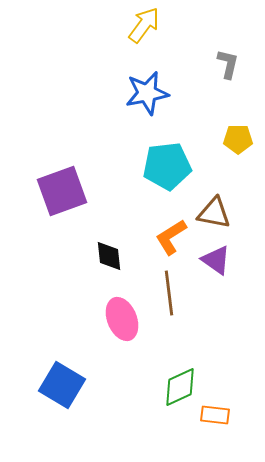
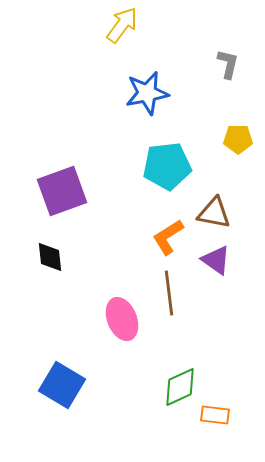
yellow arrow: moved 22 px left
orange L-shape: moved 3 px left
black diamond: moved 59 px left, 1 px down
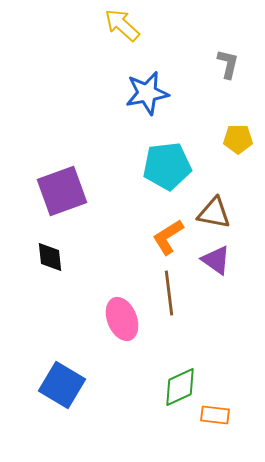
yellow arrow: rotated 84 degrees counterclockwise
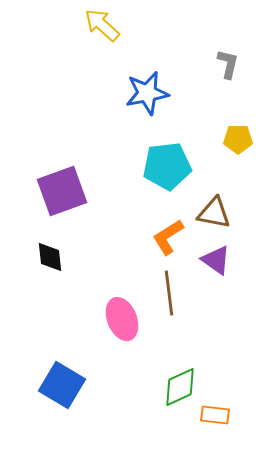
yellow arrow: moved 20 px left
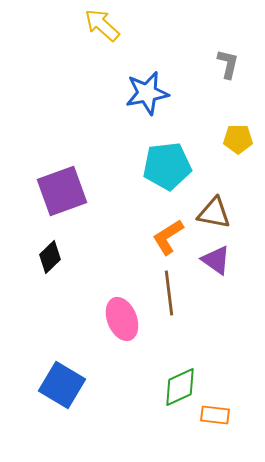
black diamond: rotated 52 degrees clockwise
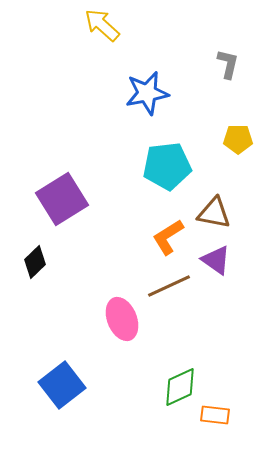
purple square: moved 8 px down; rotated 12 degrees counterclockwise
black diamond: moved 15 px left, 5 px down
brown line: moved 7 px up; rotated 72 degrees clockwise
blue square: rotated 21 degrees clockwise
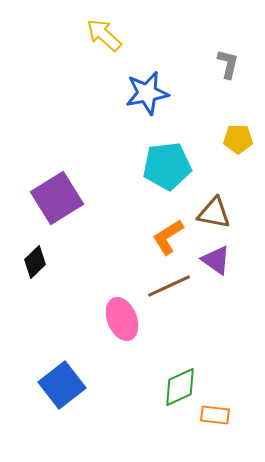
yellow arrow: moved 2 px right, 10 px down
purple square: moved 5 px left, 1 px up
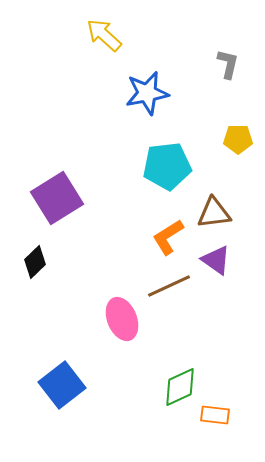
brown triangle: rotated 18 degrees counterclockwise
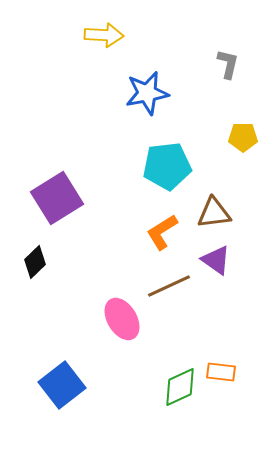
yellow arrow: rotated 141 degrees clockwise
yellow pentagon: moved 5 px right, 2 px up
orange L-shape: moved 6 px left, 5 px up
pink ellipse: rotated 9 degrees counterclockwise
orange rectangle: moved 6 px right, 43 px up
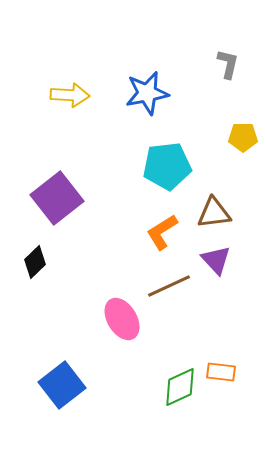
yellow arrow: moved 34 px left, 60 px down
purple square: rotated 6 degrees counterclockwise
purple triangle: rotated 12 degrees clockwise
